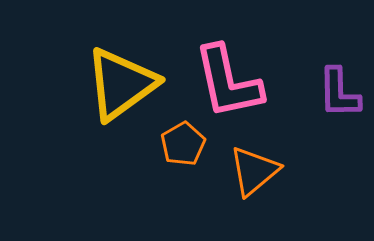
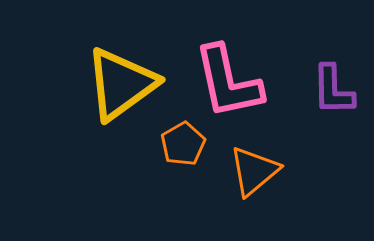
purple L-shape: moved 6 px left, 3 px up
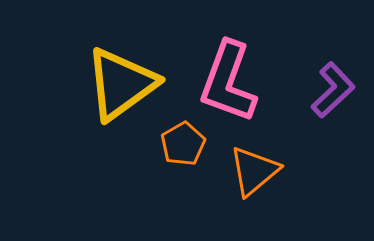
pink L-shape: rotated 32 degrees clockwise
purple L-shape: rotated 132 degrees counterclockwise
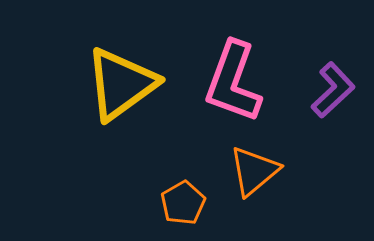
pink L-shape: moved 5 px right
orange pentagon: moved 59 px down
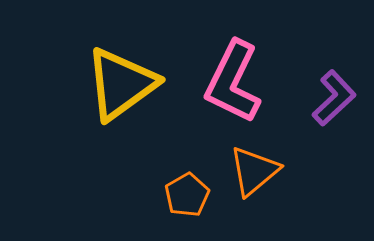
pink L-shape: rotated 6 degrees clockwise
purple L-shape: moved 1 px right, 8 px down
orange pentagon: moved 4 px right, 8 px up
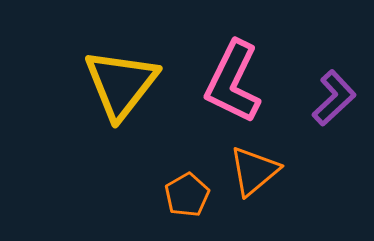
yellow triangle: rotated 16 degrees counterclockwise
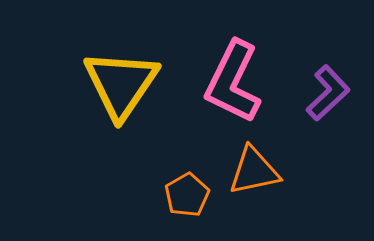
yellow triangle: rotated 4 degrees counterclockwise
purple L-shape: moved 6 px left, 5 px up
orange triangle: rotated 28 degrees clockwise
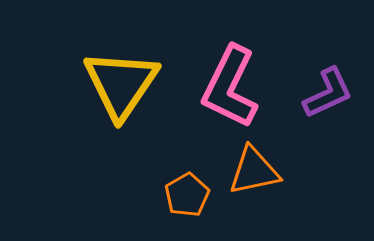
pink L-shape: moved 3 px left, 5 px down
purple L-shape: rotated 18 degrees clockwise
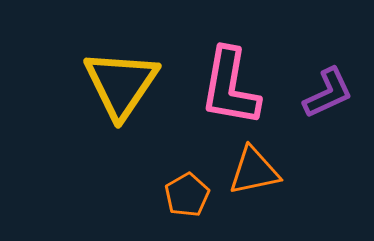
pink L-shape: rotated 16 degrees counterclockwise
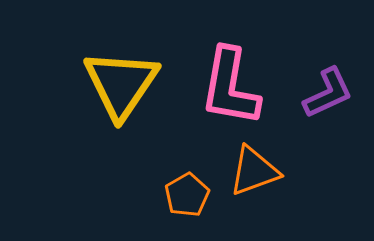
orange triangle: rotated 8 degrees counterclockwise
